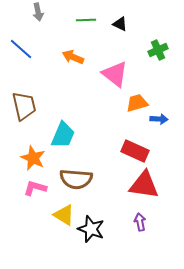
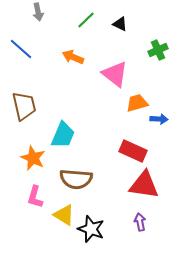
green line: rotated 42 degrees counterclockwise
red rectangle: moved 2 px left
pink L-shape: moved 9 px down; rotated 90 degrees counterclockwise
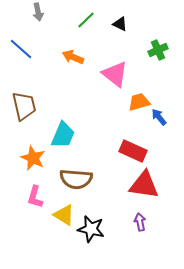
orange trapezoid: moved 2 px right, 1 px up
blue arrow: moved 2 px up; rotated 132 degrees counterclockwise
black star: rotated 8 degrees counterclockwise
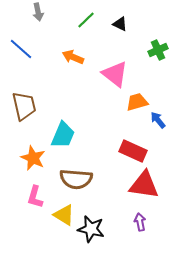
orange trapezoid: moved 2 px left
blue arrow: moved 1 px left, 3 px down
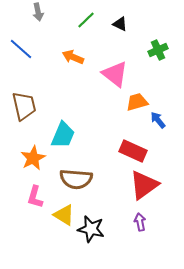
orange star: rotated 20 degrees clockwise
red triangle: rotated 44 degrees counterclockwise
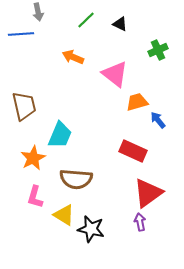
blue line: moved 15 px up; rotated 45 degrees counterclockwise
cyan trapezoid: moved 3 px left
red triangle: moved 4 px right, 8 px down
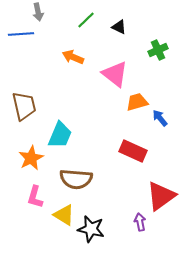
black triangle: moved 1 px left, 3 px down
blue arrow: moved 2 px right, 2 px up
orange star: moved 2 px left
red triangle: moved 13 px right, 3 px down
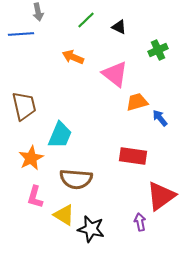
red rectangle: moved 5 px down; rotated 16 degrees counterclockwise
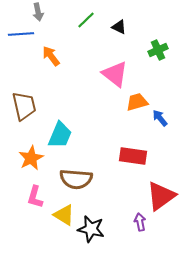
orange arrow: moved 22 px left, 1 px up; rotated 30 degrees clockwise
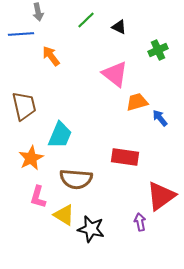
red rectangle: moved 8 px left, 1 px down
pink L-shape: moved 3 px right
